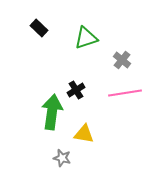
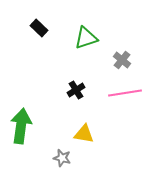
green arrow: moved 31 px left, 14 px down
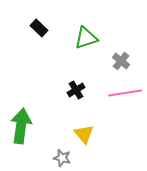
gray cross: moved 1 px left, 1 px down
yellow triangle: rotated 40 degrees clockwise
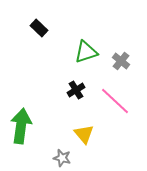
green triangle: moved 14 px down
pink line: moved 10 px left, 8 px down; rotated 52 degrees clockwise
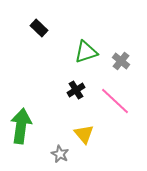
gray star: moved 2 px left, 4 px up; rotated 12 degrees clockwise
